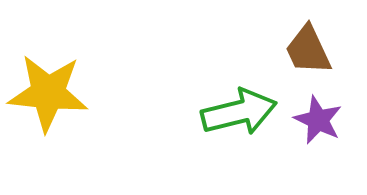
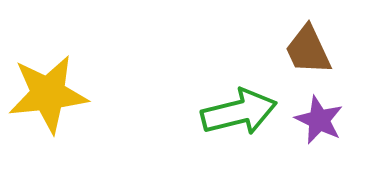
yellow star: moved 1 px down; rotated 12 degrees counterclockwise
purple star: moved 1 px right
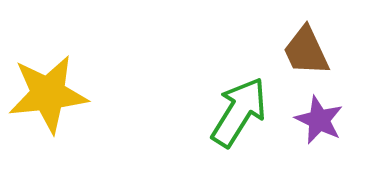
brown trapezoid: moved 2 px left, 1 px down
green arrow: rotated 44 degrees counterclockwise
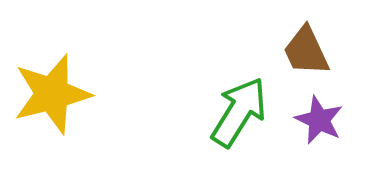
yellow star: moved 4 px right; rotated 8 degrees counterclockwise
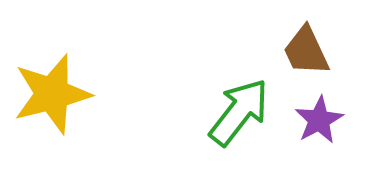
green arrow: rotated 6 degrees clockwise
purple star: rotated 18 degrees clockwise
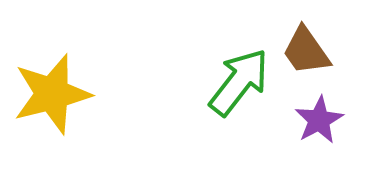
brown trapezoid: rotated 10 degrees counterclockwise
green arrow: moved 30 px up
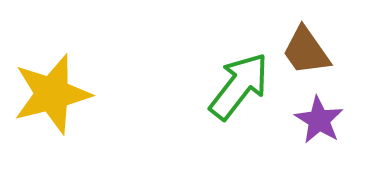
green arrow: moved 4 px down
purple star: rotated 12 degrees counterclockwise
